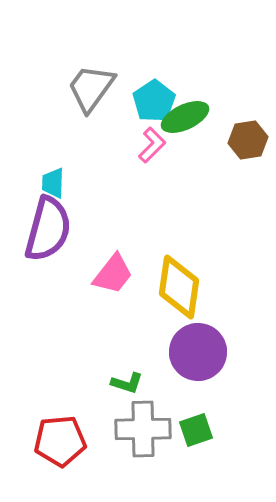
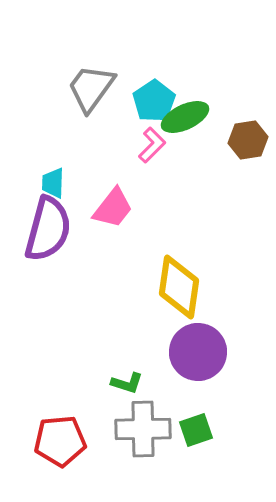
pink trapezoid: moved 66 px up
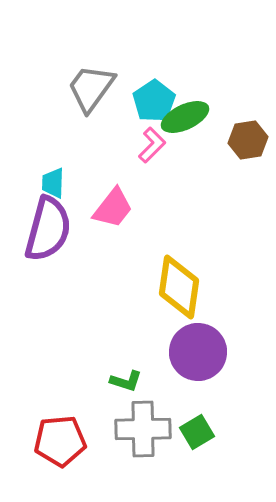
green L-shape: moved 1 px left, 2 px up
green square: moved 1 px right, 2 px down; rotated 12 degrees counterclockwise
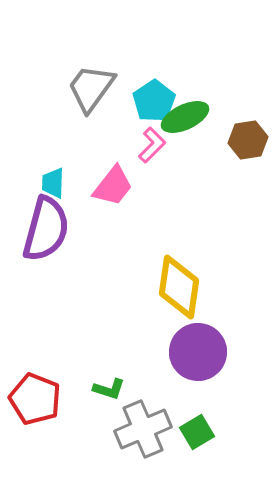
pink trapezoid: moved 22 px up
purple semicircle: moved 2 px left
green L-shape: moved 17 px left, 8 px down
gray cross: rotated 22 degrees counterclockwise
red pentagon: moved 25 px left, 42 px up; rotated 27 degrees clockwise
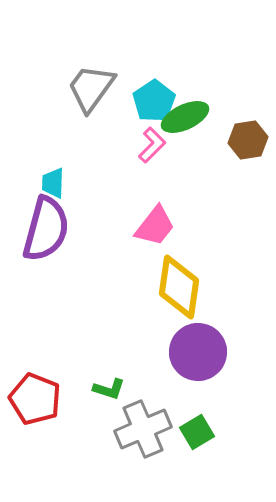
pink trapezoid: moved 42 px right, 40 px down
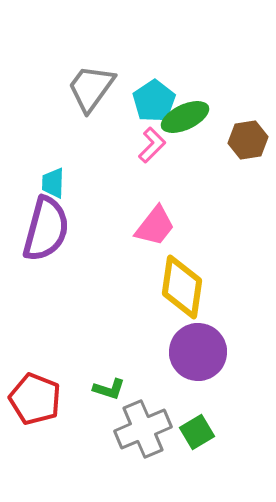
yellow diamond: moved 3 px right
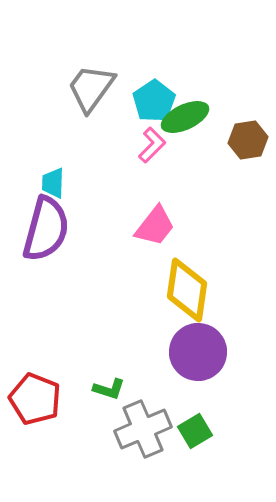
yellow diamond: moved 5 px right, 3 px down
green square: moved 2 px left, 1 px up
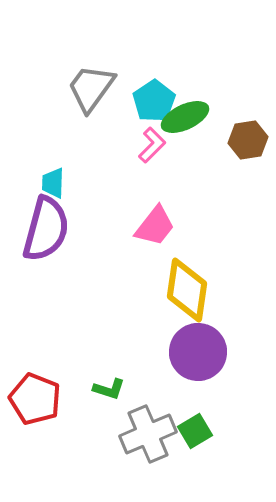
gray cross: moved 5 px right, 5 px down
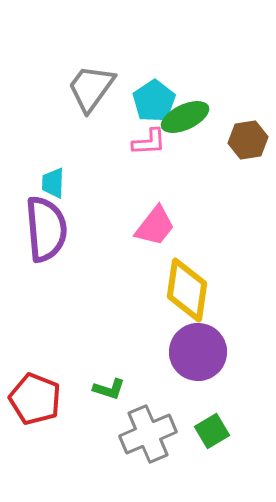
pink L-shape: moved 3 px left, 3 px up; rotated 42 degrees clockwise
purple semicircle: rotated 20 degrees counterclockwise
green square: moved 17 px right
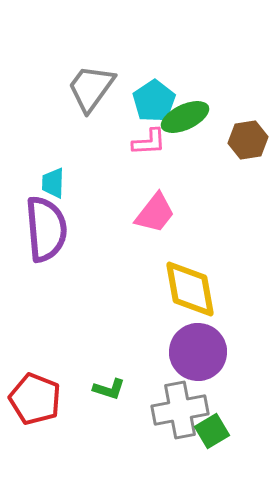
pink trapezoid: moved 13 px up
yellow diamond: moved 3 px right, 1 px up; rotated 18 degrees counterclockwise
gray cross: moved 32 px right, 24 px up; rotated 12 degrees clockwise
